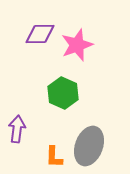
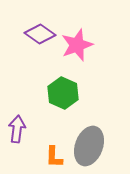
purple diamond: rotated 36 degrees clockwise
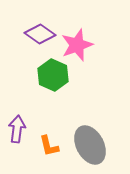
green hexagon: moved 10 px left, 18 px up
gray ellipse: moved 1 px right, 1 px up; rotated 48 degrees counterclockwise
orange L-shape: moved 5 px left, 11 px up; rotated 15 degrees counterclockwise
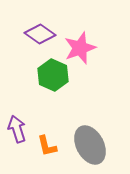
pink star: moved 3 px right, 3 px down
purple arrow: rotated 24 degrees counterclockwise
orange L-shape: moved 2 px left
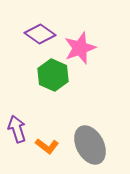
orange L-shape: rotated 40 degrees counterclockwise
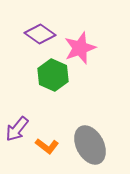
purple arrow: rotated 124 degrees counterclockwise
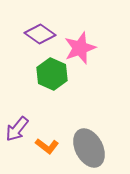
green hexagon: moved 1 px left, 1 px up
gray ellipse: moved 1 px left, 3 px down
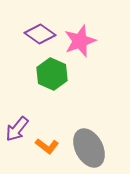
pink star: moved 7 px up
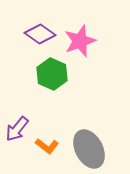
gray ellipse: moved 1 px down
